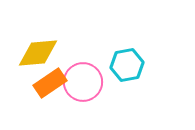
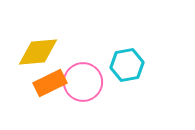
yellow diamond: moved 1 px up
orange rectangle: rotated 8 degrees clockwise
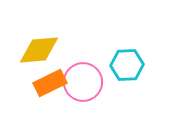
yellow diamond: moved 1 px right, 2 px up
cyan hexagon: rotated 8 degrees clockwise
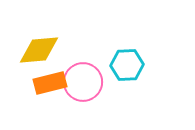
orange rectangle: rotated 12 degrees clockwise
